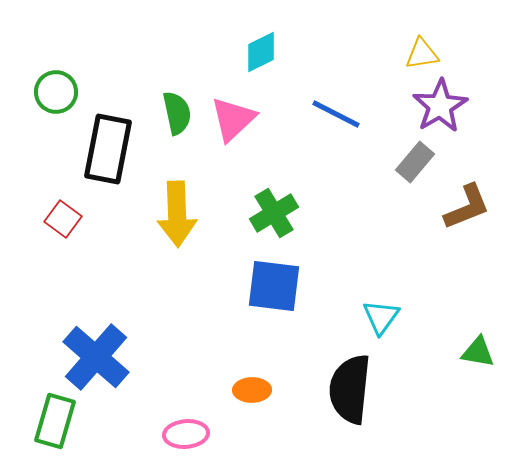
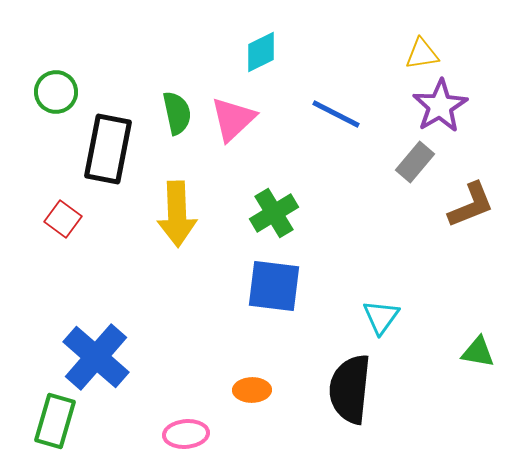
brown L-shape: moved 4 px right, 2 px up
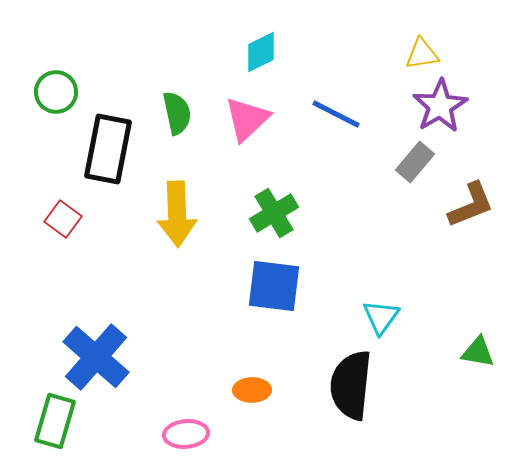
pink triangle: moved 14 px right
black semicircle: moved 1 px right, 4 px up
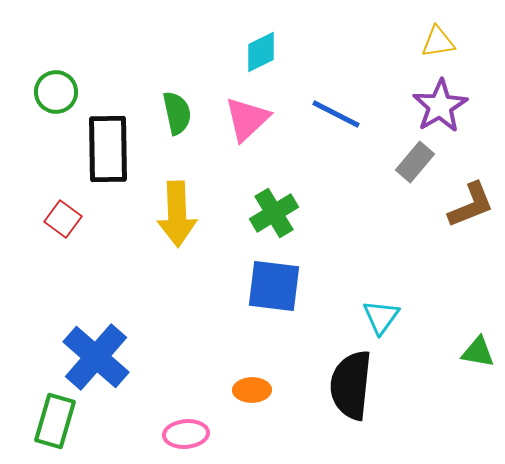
yellow triangle: moved 16 px right, 12 px up
black rectangle: rotated 12 degrees counterclockwise
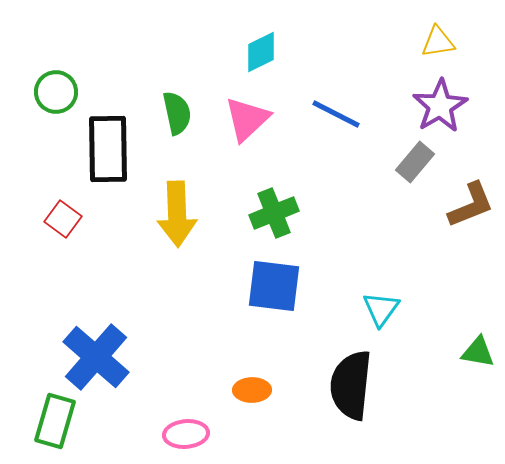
green cross: rotated 9 degrees clockwise
cyan triangle: moved 8 px up
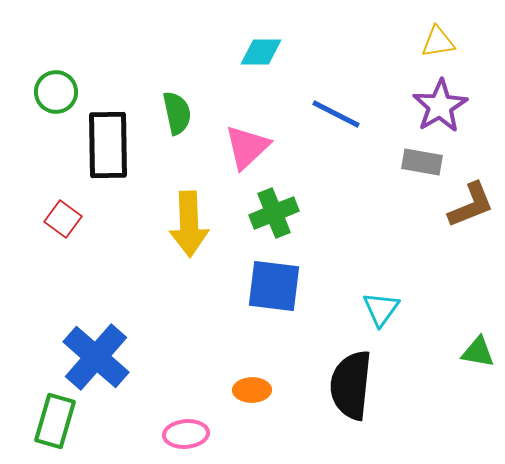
cyan diamond: rotated 27 degrees clockwise
pink triangle: moved 28 px down
black rectangle: moved 4 px up
gray rectangle: moved 7 px right; rotated 60 degrees clockwise
yellow arrow: moved 12 px right, 10 px down
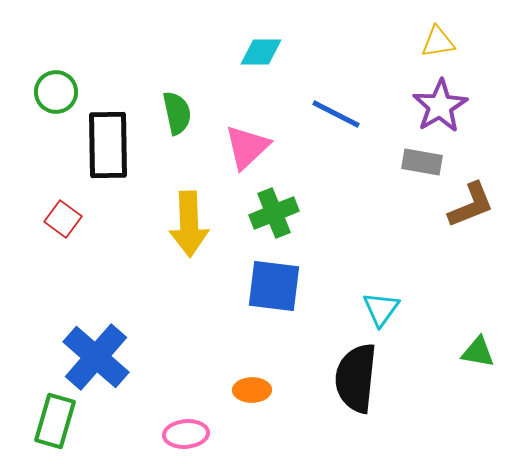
black semicircle: moved 5 px right, 7 px up
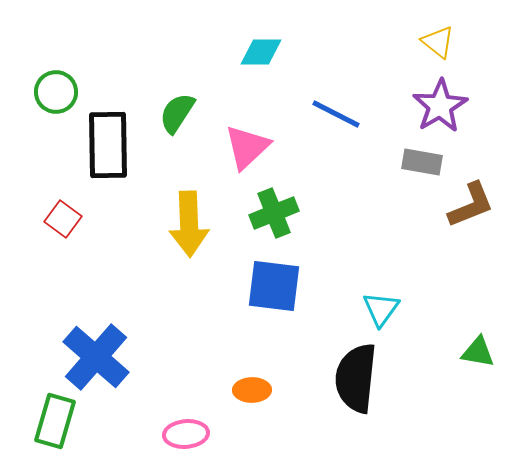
yellow triangle: rotated 48 degrees clockwise
green semicircle: rotated 135 degrees counterclockwise
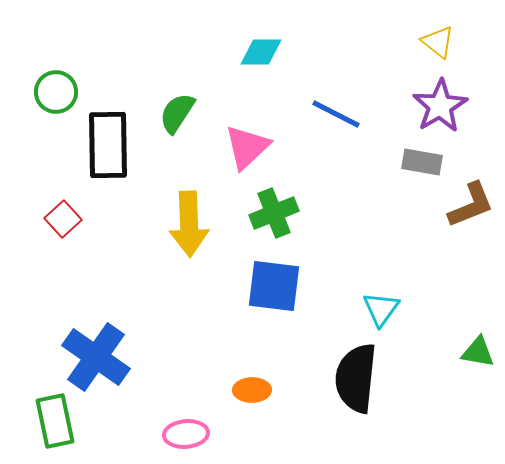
red square: rotated 12 degrees clockwise
blue cross: rotated 6 degrees counterclockwise
green rectangle: rotated 28 degrees counterclockwise
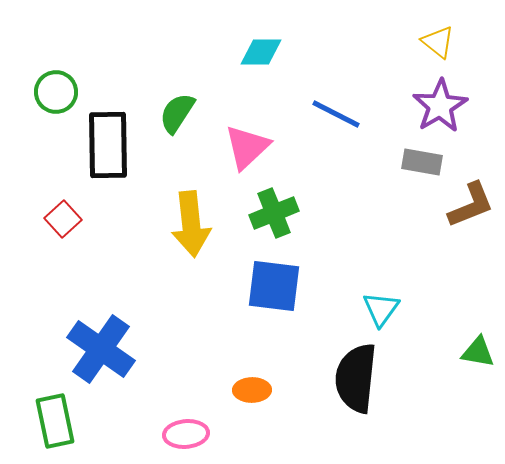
yellow arrow: moved 2 px right; rotated 4 degrees counterclockwise
blue cross: moved 5 px right, 8 px up
